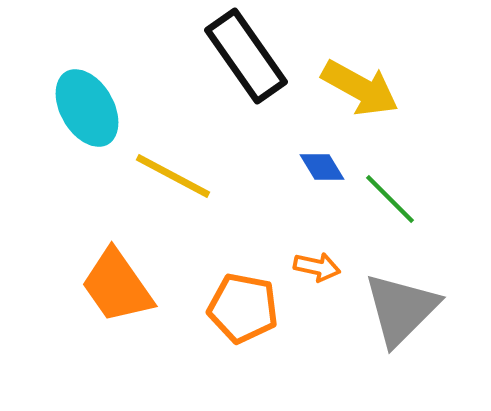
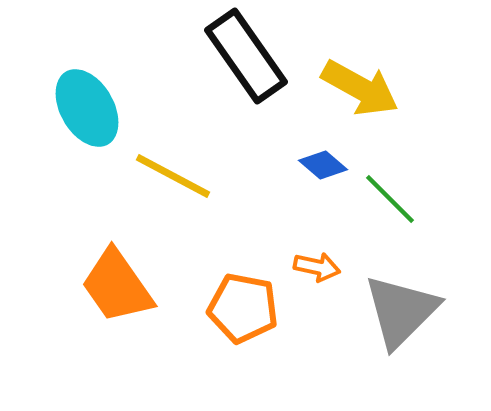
blue diamond: moved 1 px right, 2 px up; rotated 18 degrees counterclockwise
gray triangle: moved 2 px down
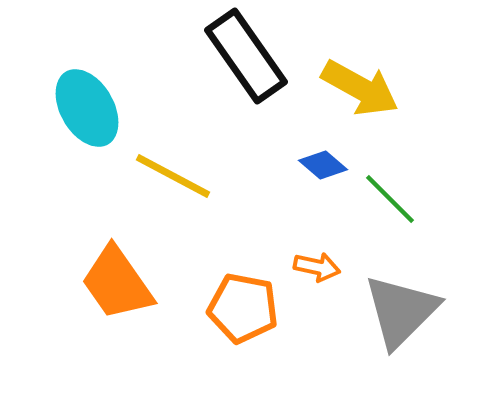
orange trapezoid: moved 3 px up
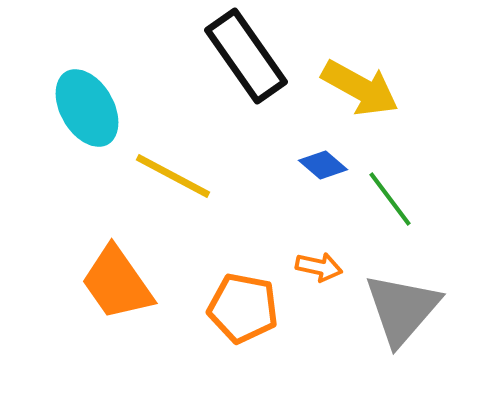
green line: rotated 8 degrees clockwise
orange arrow: moved 2 px right
gray triangle: moved 1 px right, 2 px up; rotated 4 degrees counterclockwise
